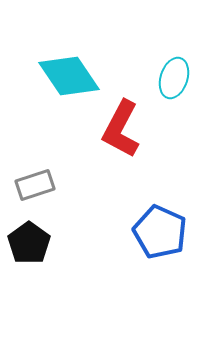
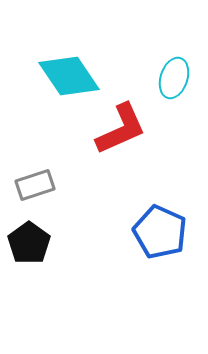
red L-shape: rotated 142 degrees counterclockwise
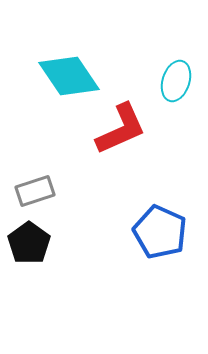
cyan ellipse: moved 2 px right, 3 px down
gray rectangle: moved 6 px down
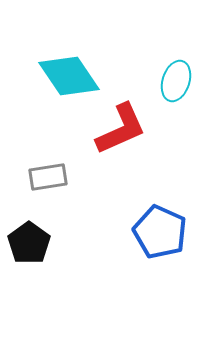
gray rectangle: moved 13 px right, 14 px up; rotated 9 degrees clockwise
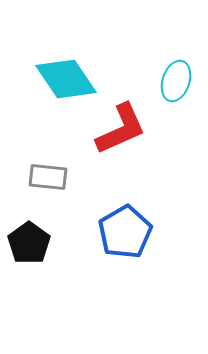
cyan diamond: moved 3 px left, 3 px down
gray rectangle: rotated 15 degrees clockwise
blue pentagon: moved 35 px left; rotated 18 degrees clockwise
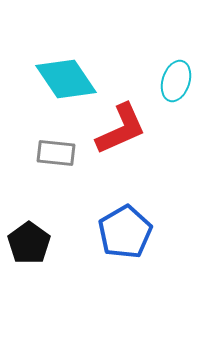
gray rectangle: moved 8 px right, 24 px up
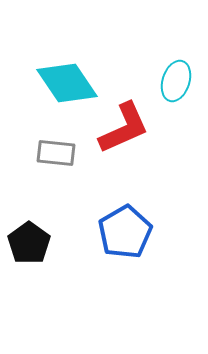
cyan diamond: moved 1 px right, 4 px down
red L-shape: moved 3 px right, 1 px up
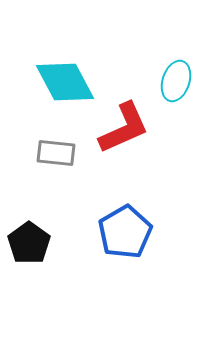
cyan diamond: moved 2 px left, 1 px up; rotated 6 degrees clockwise
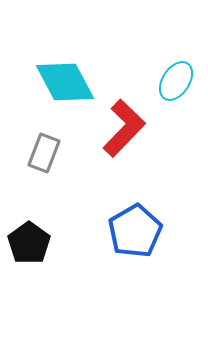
cyan ellipse: rotated 15 degrees clockwise
red L-shape: rotated 22 degrees counterclockwise
gray rectangle: moved 12 px left; rotated 75 degrees counterclockwise
blue pentagon: moved 10 px right, 1 px up
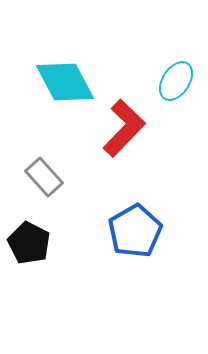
gray rectangle: moved 24 px down; rotated 63 degrees counterclockwise
black pentagon: rotated 9 degrees counterclockwise
